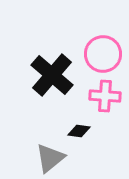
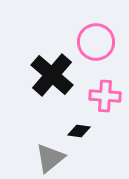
pink circle: moved 7 px left, 12 px up
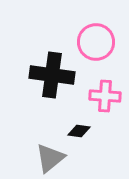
black cross: rotated 33 degrees counterclockwise
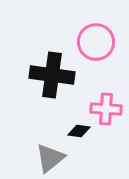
pink cross: moved 1 px right, 13 px down
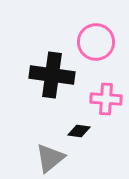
pink cross: moved 10 px up
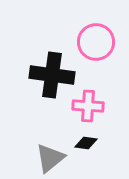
pink cross: moved 18 px left, 7 px down
black diamond: moved 7 px right, 12 px down
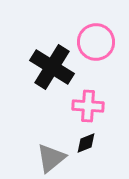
black cross: moved 8 px up; rotated 24 degrees clockwise
black diamond: rotated 30 degrees counterclockwise
gray triangle: moved 1 px right
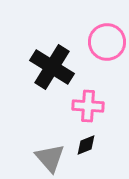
pink circle: moved 11 px right
black diamond: moved 2 px down
gray triangle: moved 1 px left; rotated 32 degrees counterclockwise
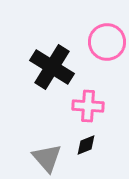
gray triangle: moved 3 px left
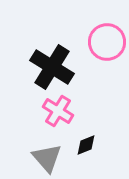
pink cross: moved 30 px left, 5 px down; rotated 28 degrees clockwise
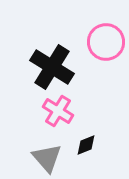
pink circle: moved 1 px left
